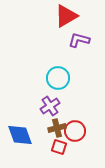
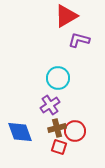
purple cross: moved 1 px up
blue diamond: moved 3 px up
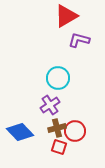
blue diamond: rotated 24 degrees counterclockwise
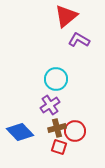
red triangle: rotated 10 degrees counterclockwise
purple L-shape: rotated 15 degrees clockwise
cyan circle: moved 2 px left, 1 px down
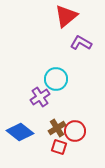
purple L-shape: moved 2 px right, 3 px down
purple cross: moved 10 px left, 8 px up
brown cross: rotated 18 degrees counterclockwise
blue diamond: rotated 8 degrees counterclockwise
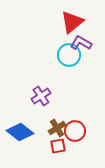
red triangle: moved 6 px right, 6 px down
cyan circle: moved 13 px right, 24 px up
purple cross: moved 1 px right, 1 px up
red square: moved 1 px left, 1 px up; rotated 28 degrees counterclockwise
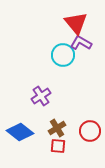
red triangle: moved 4 px right, 1 px down; rotated 30 degrees counterclockwise
cyan circle: moved 6 px left
red circle: moved 15 px right
red square: rotated 14 degrees clockwise
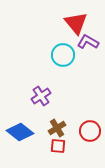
purple L-shape: moved 7 px right, 1 px up
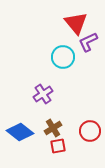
purple L-shape: rotated 55 degrees counterclockwise
cyan circle: moved 2 px down
purple cross: moved 2 px right, 2 px up
brown cross: moved 4 px left
red square: rotated 14 degrees counterclockwise
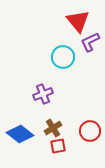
red triangle: moved 2 px right, 2 px up
purple L-shape: moved 2 px right
purple cross: rotated 12 degrees clockwise
blue diamond: moved 2 px down
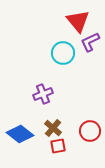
cyan circle: moved 4 px up
brown cross: rotated 18 degrees counterclockwise
